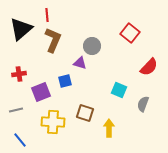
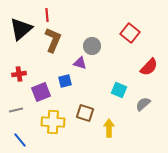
gray semicircle: rotated 28 degrees clockwise
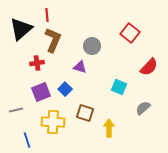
purple triangle: moved 4 px down
red cross: moved 18 px right, 11 px up
blue square: moved 8 px down; rotated 32 degrees counterclockwise
cyan square: moved 3 px up
gray semicircle: moved 4 px down
blue line: moved 7 px right; rotated 21 degrees clockwise
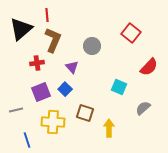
red square: moved 1 px right
purple triangle: moved 8 px left; rotated 32 degrees clockwise
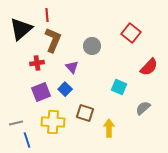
gray line: moved 13 px down
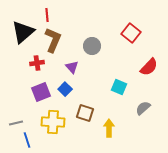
black triangle: moved 2 px right, 3 px down
